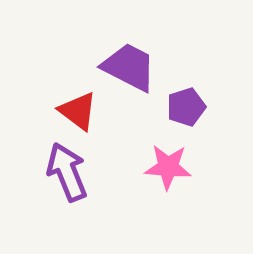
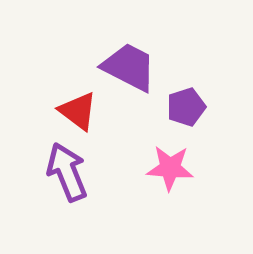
pink star: moved 2 px right, 1 px down
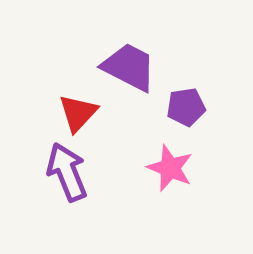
purple pentagon: rotated 9 degrees clockwise
red triangle: moved 2 px down; rotated 36 degrees clockwise
pink star: rotated 18 degrees clockwise
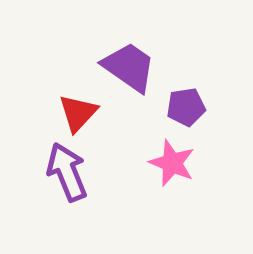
purple trapezoid: rotated 8 degrees clockwise
pink star: moved 2 px right, 5 px up
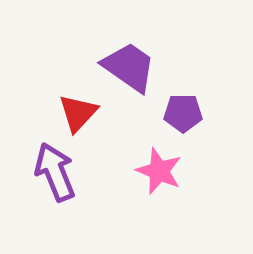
purple pentagon: moved 3 px left, 6 px down; rotated 9 degrees clockwise
pink star: moved 13 px left, 8 px down
purple arrow: moved 12 px left
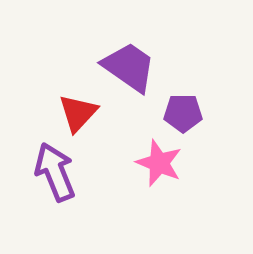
pink star: moved 8 px up
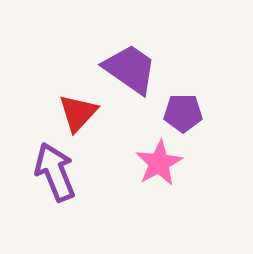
purple trapezoid: moved 1 px right, 2 px down
pink star: rotated 21 degrees clockwise
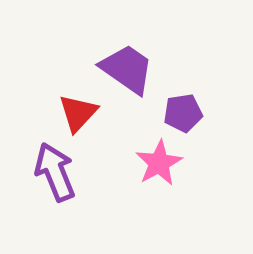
purple trapezoid: moved 3 px left
purple pentagon: rotated 9 degrees counterclockwise
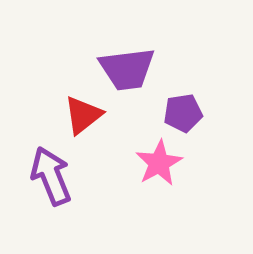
purple trapezoid: rotated 138 degrees clockwise
red triangle: moved 5 px right, 2 px down; rotated 9 degrees clockwise
purple arrow: moved 4 px left, 4 px down
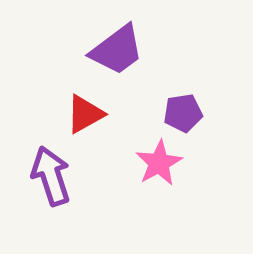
purple trapezoid: moved 10 px left, 19 px up; rotated 30 degrees counterclockwise
red triangle: moved 2 px right, 1 px up; rotated 9 degrees clockwise
purple arrow: rotated 4 degrees clockwise
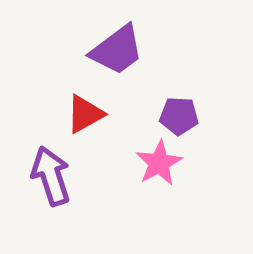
purple pentagon: moved 4 px left, 3 px down; rotated 12 degrees clockwise
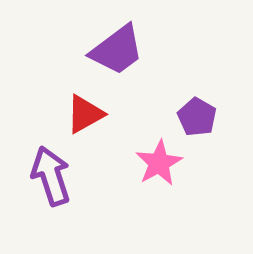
purple pentagon: moved 18 px right, 1 px down; rotated 27 degrees clockwise
